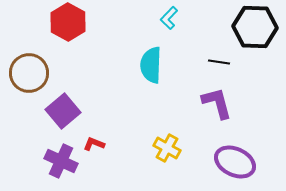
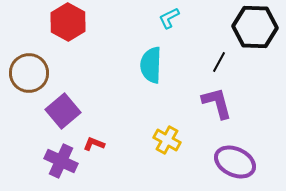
cyan L-shape: rotated 20 degrees clockwise
black line: rotated 70 degrees counterclockwise
yellow cross: moved 8 px up
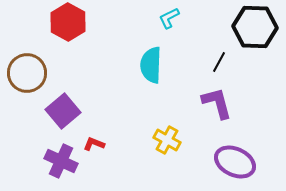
brown circle: moved 2 px left
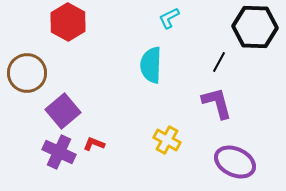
purple cross: moved 2 px left, 9 px up
